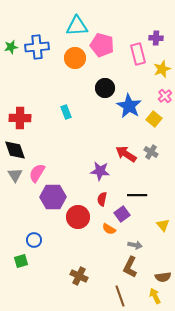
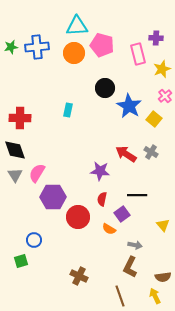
orange circle: moved 1 px left, 5 px up
cyan rectangle: moved 2 px right, 2 px up; rotated 32 degrees clockwise
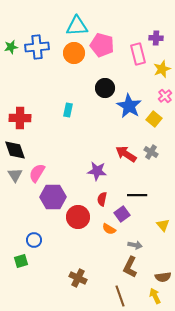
purple star: moved 3 px left
brown cross: moved 1 px left, 2 px down
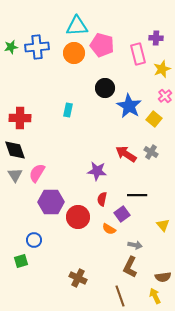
purple hexagon: moved 2 px left, 5 px down
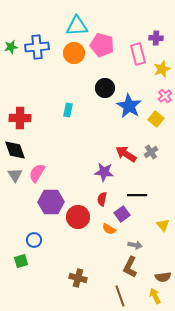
yellow square: moved 2 px right
gray cross: rotated 24 degrees clockwise
purple star: moved 7 px right, 1 px down
brown cross: rotated 12 degrees counterclockwise
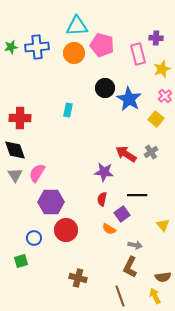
blue star: moved 7 px up
red circle: moved 12 px left, 13 px down
blue circle: moved 2 px up
